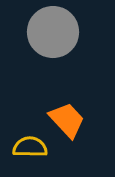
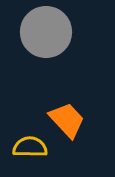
gray circle: moved 7 px left
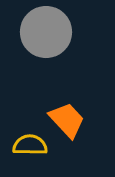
yellow semicircle: moved 2 px up
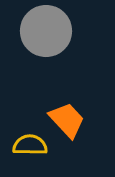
gray circle: moved 1 px up
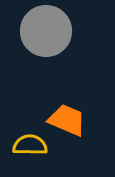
orange trapezoid: rotated 24 degrees counterclockwise
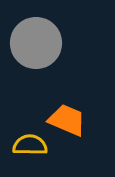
gray circle: moved 10 px left, 12 px down
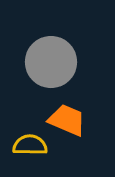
gray circle: moved 15 px right, 19 px down
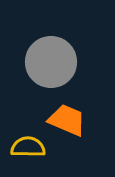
yellow semicircle: moved 2 px left, 2 px down
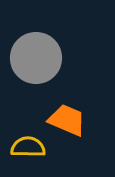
gray circle: moved 15 px left, 4 px up
